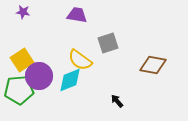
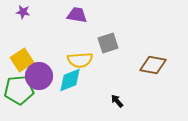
yellow semicircle: rotated 40 degrees counterclockwise
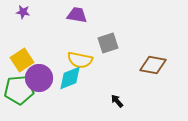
yellow semicircle: rotated 15 degrees clockwise
purple circle: moved 2 px down
cyan diamond: moved 2 px up
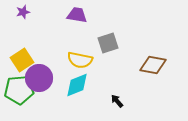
purple star: rotated 24 degrees counterclockwise
cyan diamond: moved 7 px right, 7 px down
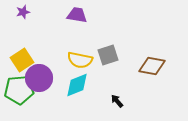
gray square: moved 12 px down
brown diamond: moved 1 px left, 1 px down
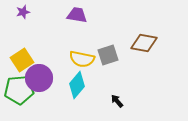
yellow semicircle: moved 2 px right, 1 px up
brown diamond: moved 8 px left, 23 px up
cyan diamond: rotated 28 degrees counterclockwise
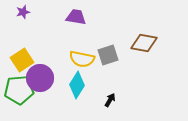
purple trapezoid: moved 1 px left, 2 px down
purple circle: moved 1 px right
cyan diamond: rotated 8 degrees counterclockwise
black arrow: moved 7 px left, 1 px up; rotated 72 degrees clockwise
